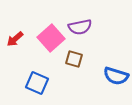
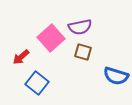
red arrow: moved 6 px right, 18 px down
brown square: moved 9 px right, 7 px up
blue square: rotated 15 degrees clockwise
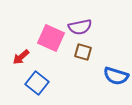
pink square: rotated 24 degrees counterclockwise
